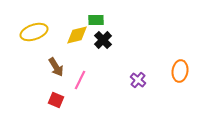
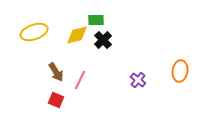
brown arrow: moved 5 px down
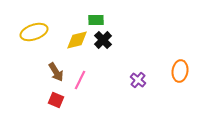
yellow diamond: moved 5 px down
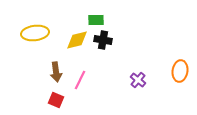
yellow ellipse: moved 1 px right, 1 px down; rotated 12 degrees clockwise
black cross: rotated 36 degrees counterclockwise
brown arrow: rotated 24 degrees clockwise
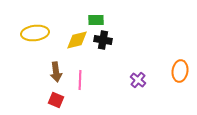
pink line: rotated 24 degrees counterclockwise
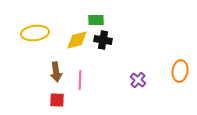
red square: moved 1 px right; rotated 21 degrees counterclockwise
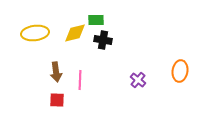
yellow diamond: moved 2 px left, 7 px up
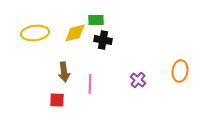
brown arrow: moved 8 px right
pink line: moved 10 px right, 4 px down
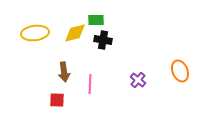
orange ellipse: rotated 30 degrees counterclockwise
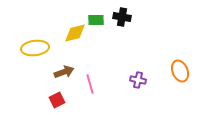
yellow ellipse: moved 15 px down
black cross: moved 19 px right, 23 px up
brown arrow: rotated 102 degrees counterclockwise
purple cross: rotated 28 degrees counterclockwise
pink line: rotated 18 degrees counterclockwise
red square: rotated 28 degrees counterclockwise
